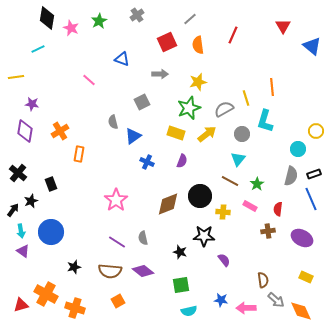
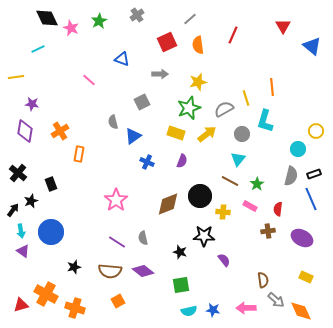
black diamond at (47, 18): rotated 35 degrees counterclockwise
blue star at (221, 300): moved 8 px left, 10 px down
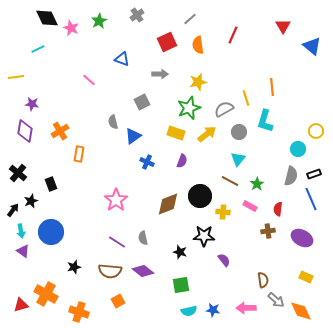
gray circle at (242, 134): moved 3 px left, 2 px up
orange cross at (75, 308): moved 4 px right, 4 px down
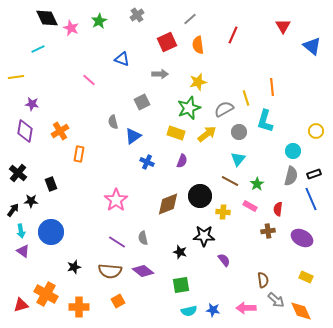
cyan circle at (298, 149): moved 5 px left, 2 px down
black star at (31, 201): rotated 24 degrees clockwise
orange cross at (79, 312): moved 5 px up; rotated 18 degrees counterclockwise
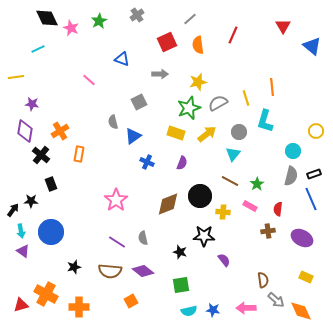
gray square at (142, 102): moved 3 px left
gray semicircle at (224, 109): moved 6 px left, 6 px up
cyan triangle at (238, 159): moved 5 px left, 5 px up
purple semicircle at (182, 161): moved 2 px down
black cross at (18, 173): moved 23 px right, 18 px up
orange square at (118, 301): moved 13 px right
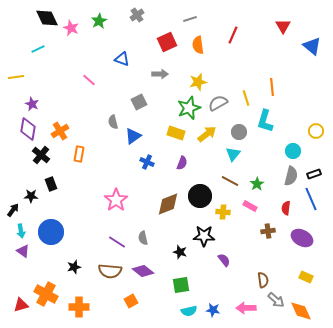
gray line at (190, 19): rotated 24 degrees clockwise
purple star at (32, 104): rotated 16 degrees clockwise
purple diamond at (25, 131): moved 3 px right, 2 px up
black star at (31, 201): moved 5 px up
red semicircle at (278, 209): moved 8 px right, 1 px up
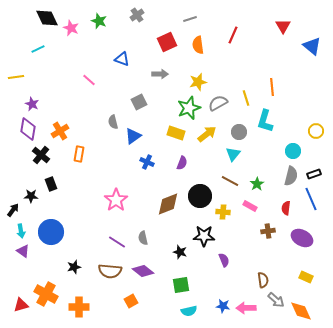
green star at (99, 21): rotated 21 degrees counterclockwise
purple semicircle at (224, 260): rotated 16 degrees clockwise
blue star at (213, 310): moved 10 px right, 4 px up
